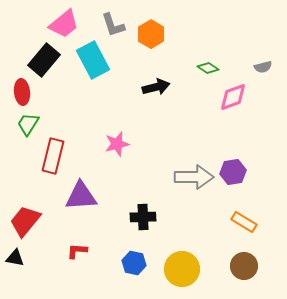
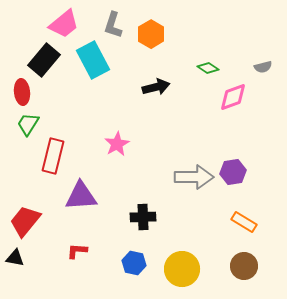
gray L-shape: rotated 36 degrees clockwise
pink star: rotated 15 degrees counterclockwise
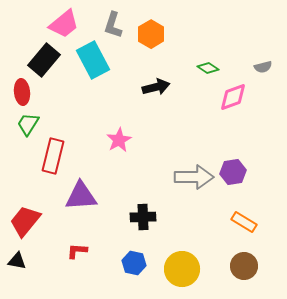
pink star: moved 2 px right, 4 px up
black triangle: moved 2 px right, 3 px down
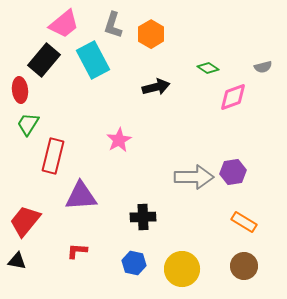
red ellipse: moved 2 px left, 2 px up
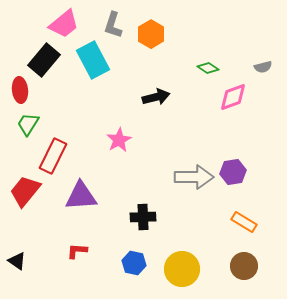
black arrow: moved 10 px down
red rectangle: rotated 12 degrees clockwise
red trapezoid: moved 30 px up
black triangle: rotated 24 degrees clockwise
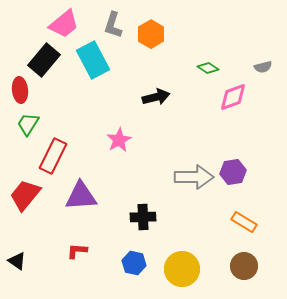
red trapezoid: moved 4 px down
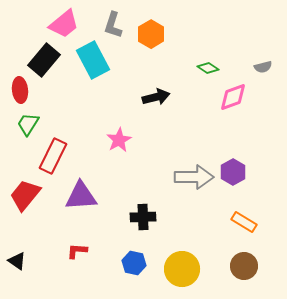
purple hexagon: rotated 20 degrees counterclockwise
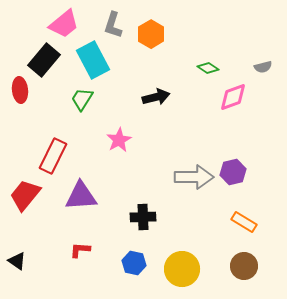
green trapezoid: moved 54 px right, 25 px up
purple hexagon: rotated 15 degrees clockwise
red L-shape: moved 3 px right, 1 px up
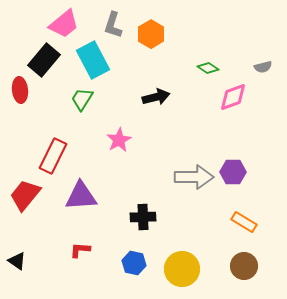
purple hexagon: rotated 15 degrees clockwise
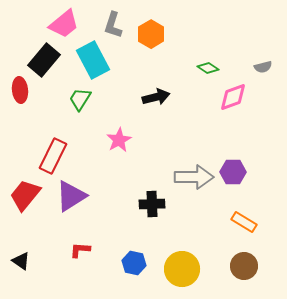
green trapezoid: moved 2 px left
purple triangle: moved 10 px left; rotated 28 degrees counterclockwise
black cross: moved 9 px right, 13 px up
black triangle: moved 4 px right
